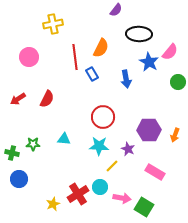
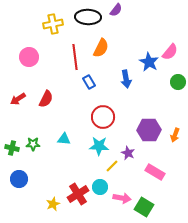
black ellipse: moved 51 px left, 17 px up
blue rectangle: moved 3 px left, 8 px down
red semicircle: moved 1 px left
purple star: moved 4 px down
green cross: moved 5 px up
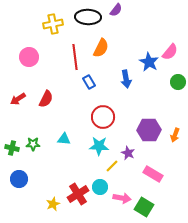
pink rectangle: moved 2 px left, 2 px down
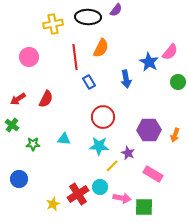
green cross: moved 23 px up; rotated 24 degrees clockwise
green square: rotated 30 degrees counterclockwise
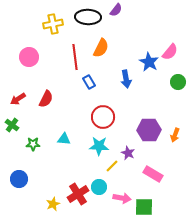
cyan circle: moved 1 px left
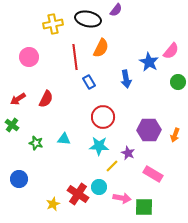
black ellipse: moved 2 px down; rotated 10 degrees clockwise
pink semicircle: moved 1 px right, 1 px up
green star: moved 3 px right, 1 px up; rotated 16 degrees clockwise
red cross: rotated 25 degrees counterclockwise
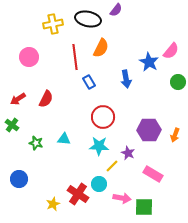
cyan circle: moved 3 px up
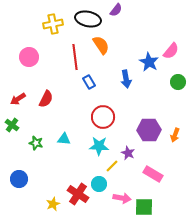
orange semicircle: moved 3 px up; rotated 60 degrees counterclockwise
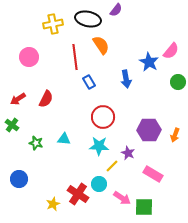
pink arrow: rotated 24 degrees clockwise
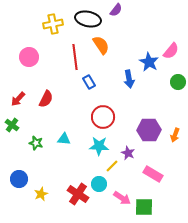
blue arrow: moved 3 px right
red arrow: rotated 14 degrees counterclockwise
yellow star: moved 12 px left, 10 px up
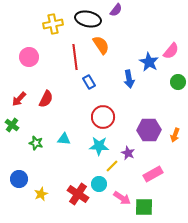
red arrow: moved 1 px right
pink rectangle: rotated 60 degrees counterclockwise
